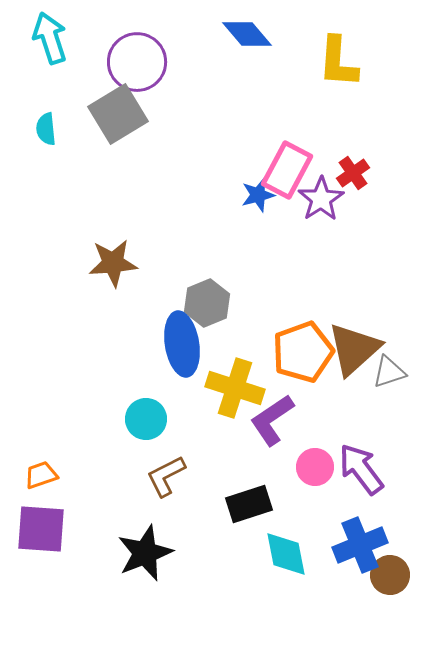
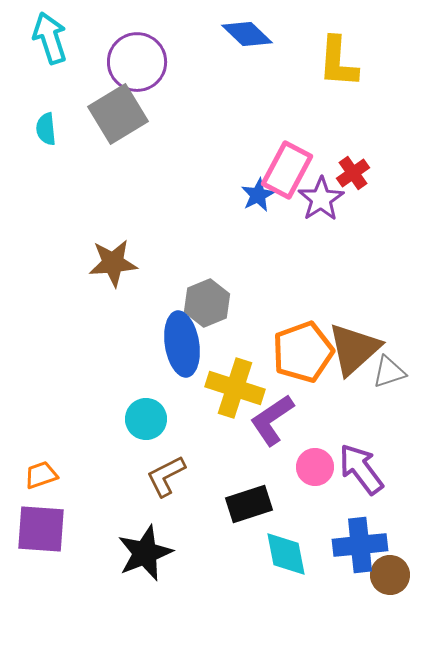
blue diamond: rotated 6 degrees counterclockwise
blue star: rotated 12 degrees counterclockwise
blue cross: rotated 16 degrees clockwise
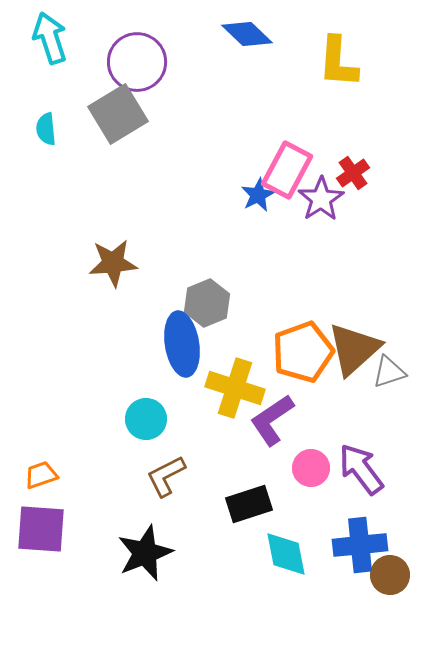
pink circle: moved 4 px left, 1 px down
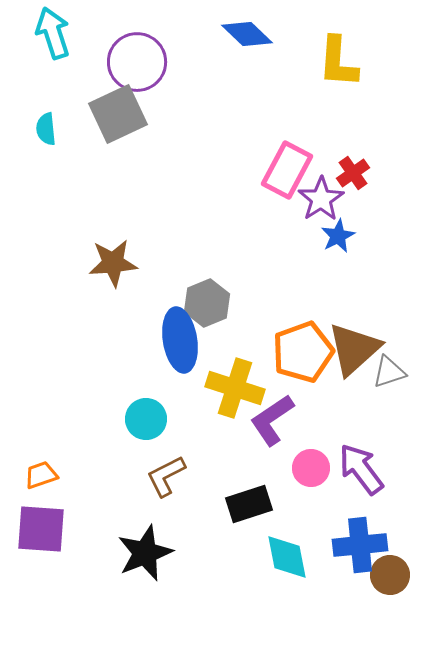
cyan arrow: moved 3 px right, 5 px up
gray square: rotated 6 degrees clockwise
blue star: moved 80 px right, 41 px down
blue ellipse: moved 2 px left, 4 px up
cyan diamond: moved 1 px right, 3 px down
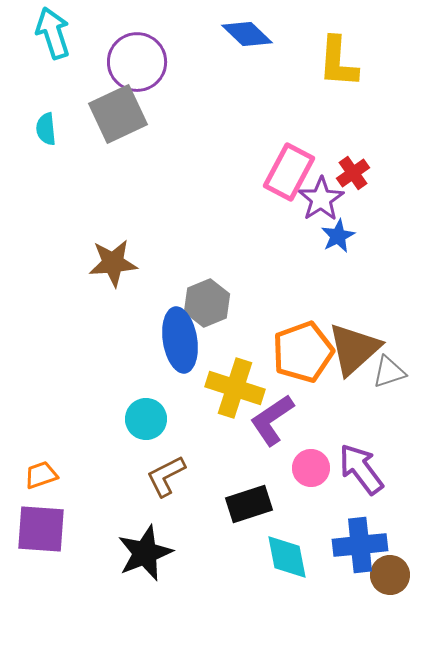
pink rectangle: moved 2 px right, 2 px down
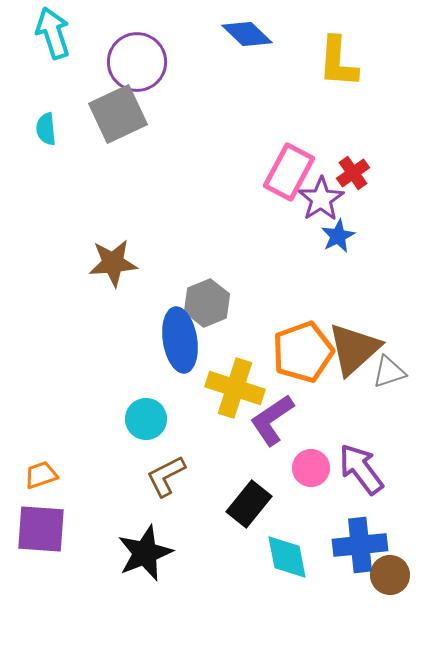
black rectangle: rotated 33 degrees counterclockwise
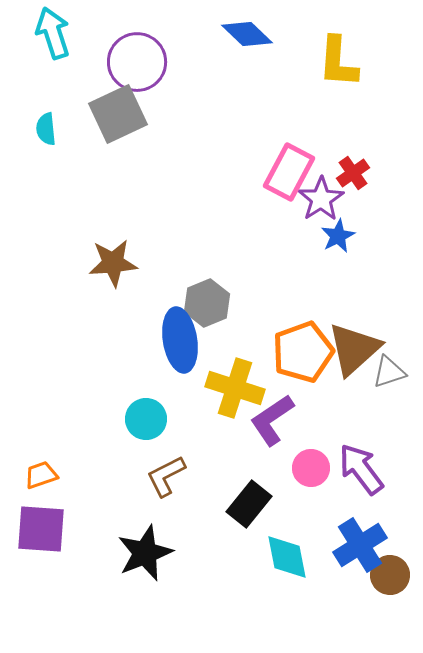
blue cross: rotated 26 degrees counterclockwise
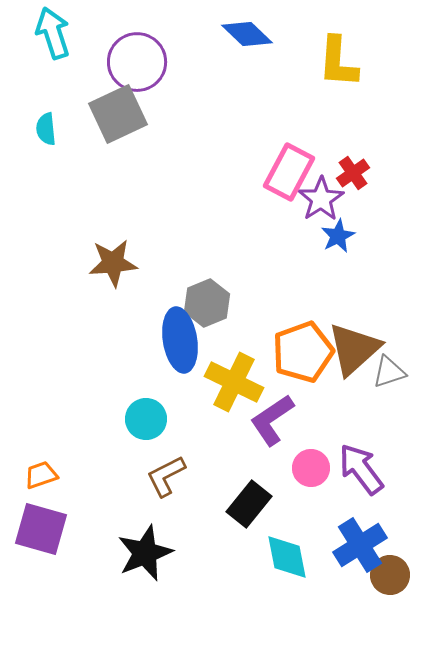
yellow cross: moved 1 px left, 6 px up; rotated 8 degrees clockwise
purple square: rotated 12 degrees clockwise
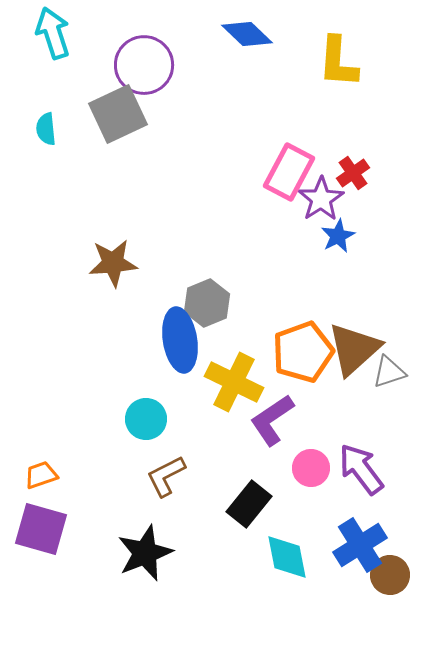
purple circle: moved 7 px right, 3 px down
